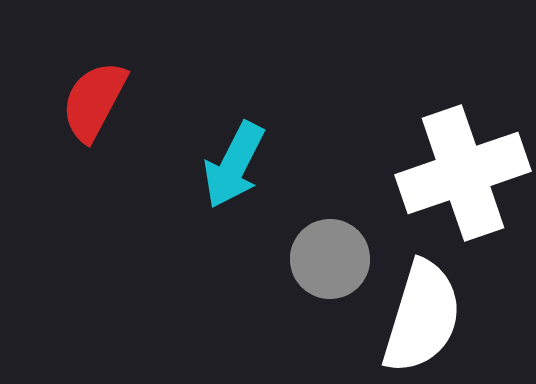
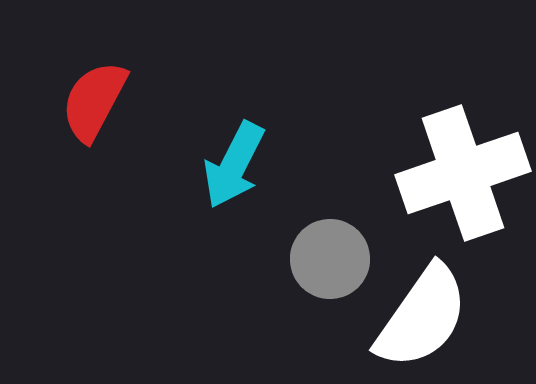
white semicircle: rotated 18 degrees clockwise
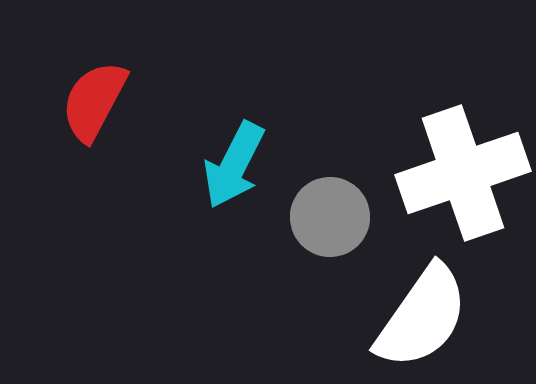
gray circle: moved 42 px up
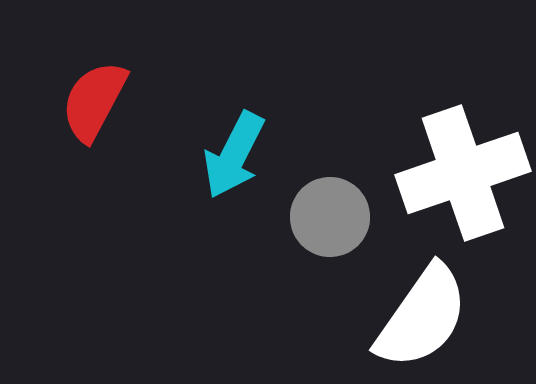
cyan arrow: moved 10 px up
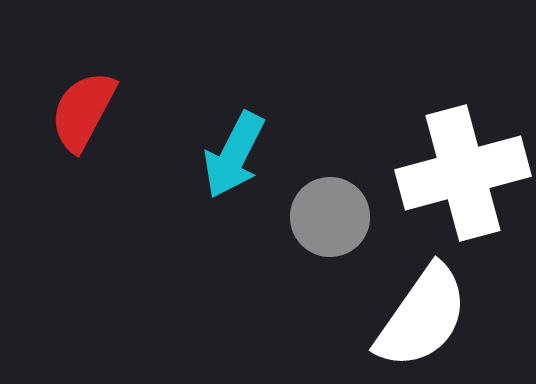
red semicircle: moved 11 px left, 10 px down
white cross: rotated 4 degrees clockwise
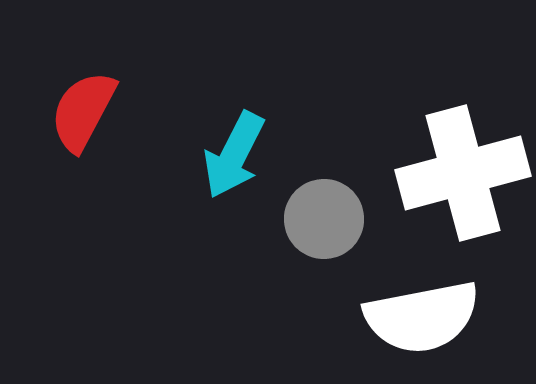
gray circle: moved 6 px left, 2 px down
white semicircle: rotated 44 degrees clockwise
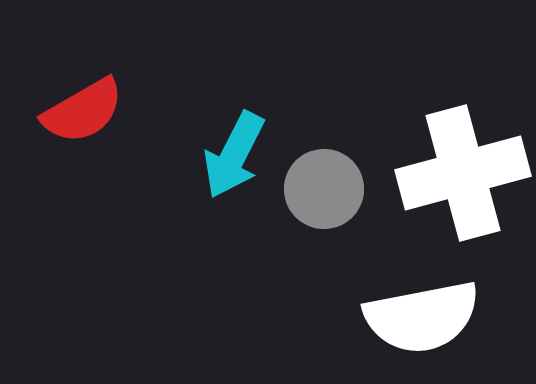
red semicircle: rotated 148 degrees counterclockwise
gray circle: moved 30 px up
